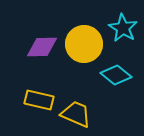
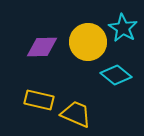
yellow circle: moved 4 px right, 2 px up
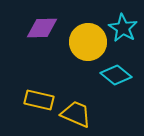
purple diamond: moved 19 px up
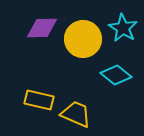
yellow circle: moved 5 px left, 3 px up
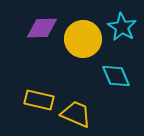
cyan star: moved 1 px left, 1 px up
cyan diamond: moved 1 px down; rotated 28 degrees clockwise
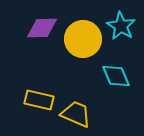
cyan star: moved 1 px left, 1 px up
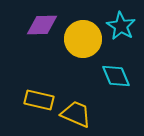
purple diamond: moved 3 px up
